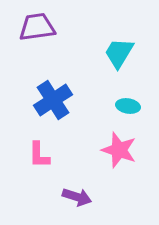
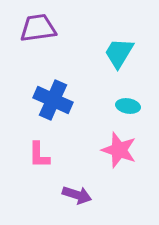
purple trapezoid: moved 1 px right, 1 px down
blue cross: rotated 33 degrees counterclockwise
purple arrow: moved 2 px up
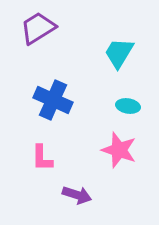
purple trapezoid: rotated 24 degrees counterclockwise
pink L-shape: moved 3 px right, 3 px down
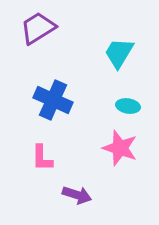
pink star: moved 1 px right, 2 px up
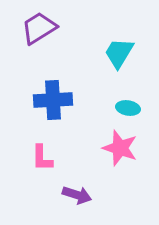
purple trapezoid: moved 1 px right
blue cross: rotated 27 degrees counterclockwise
cyan ellipse: moved 2 px down
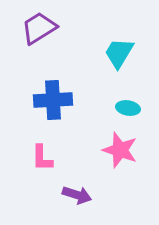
pink star: moved 2 px down
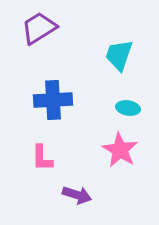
cyan trapezoid: moved 2 px down; rotated 12 degrees counterclockwise
pink star: rotated 12 degrees clockwise
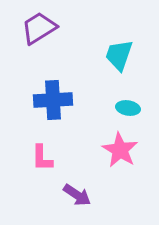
purple arrow: rotated 16 degrees clockwise
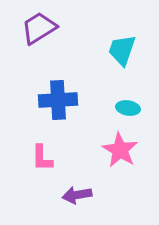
cyan trapezoid: moved 3 px right, 5 px up
blue cross: moved 5 px right
purple arrow: rotated 136 degrees clockwise
